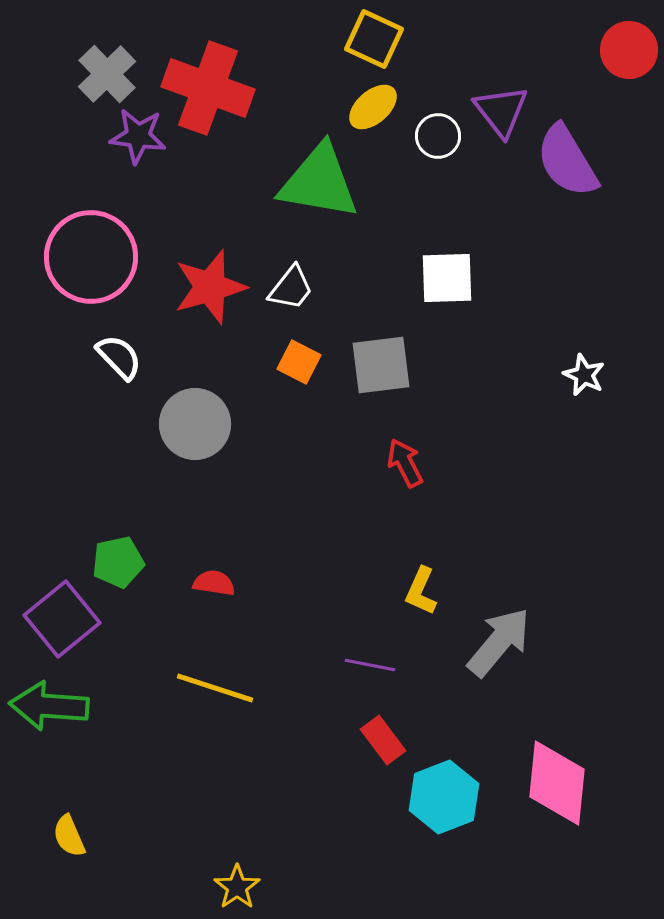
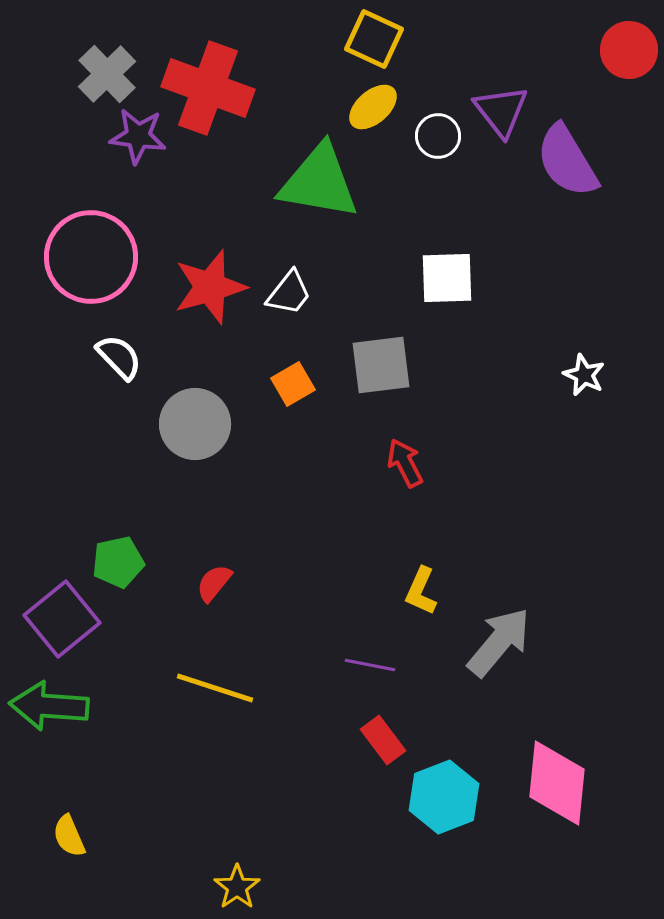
white trapezoid: moved 2 px left, 5 px down
orange square: moved 6 px left, 22 px down; rotated 33 degrees clockwise
red semicircle: rotated 60 degrees counterclockwise
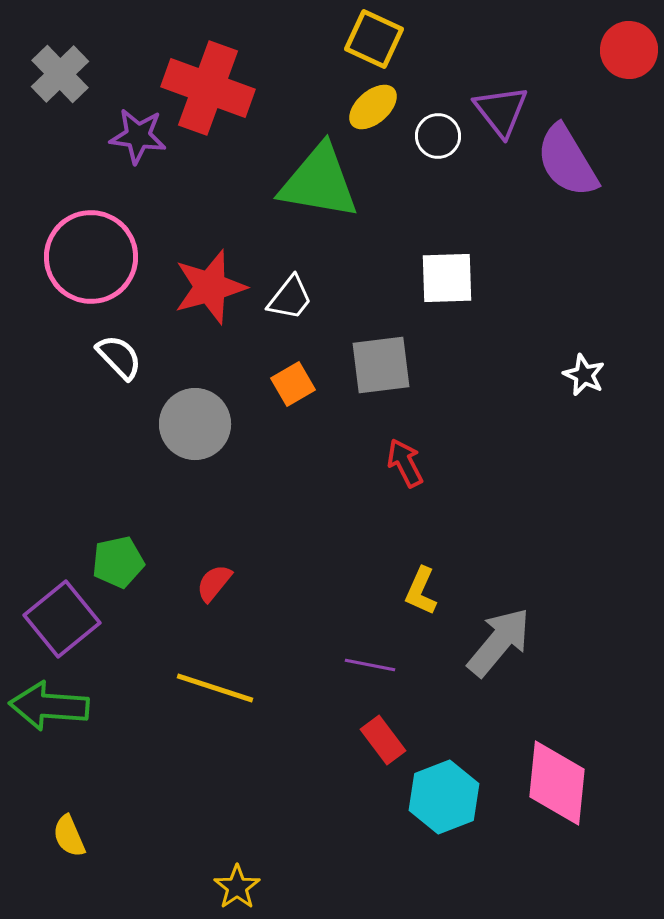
gray cross: moved 47 px left
white trapezoid: moved 1 px right, 5 px down
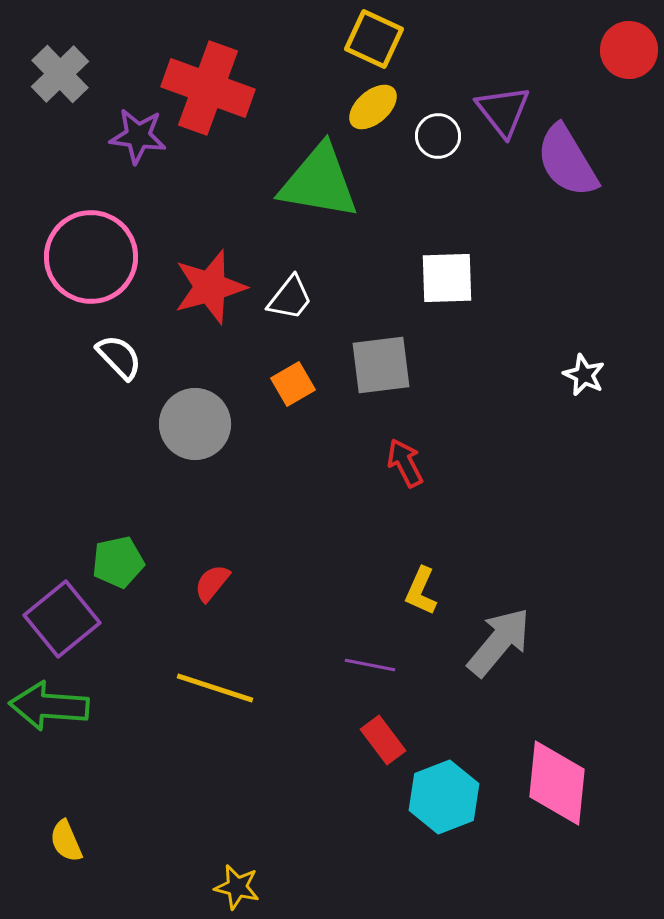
purple triangle: moved 2 px right
red semicircle: moved 2 px left
yellow semicircle: moved 3 px left, 5 px down
yellow star: rotated 24 degrees counterclockwise
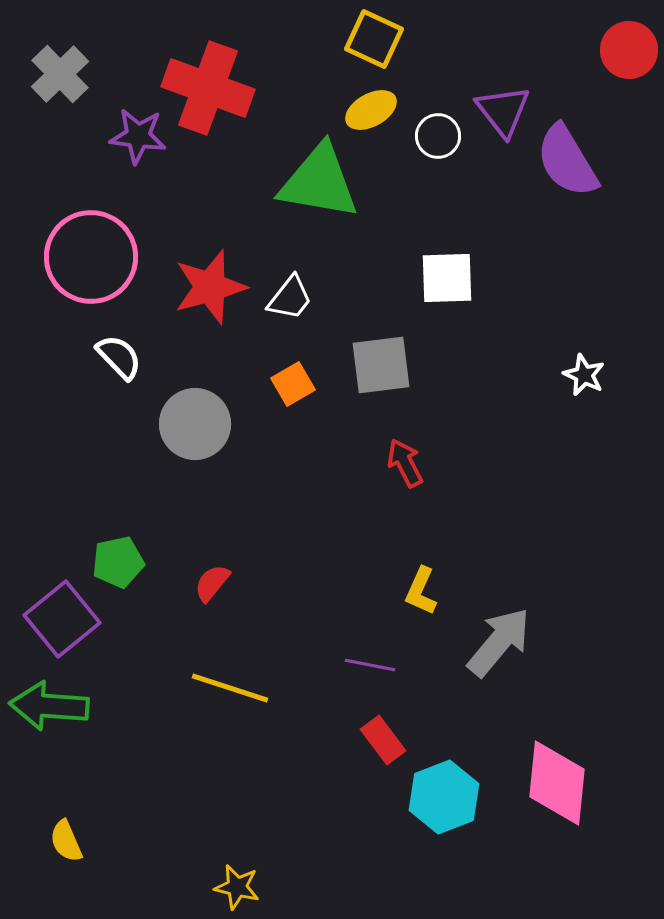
yellow ellipse: moved 2 px left, 3 px down; rotated 12 degrees clockwise
yellow line: moved 15 px right
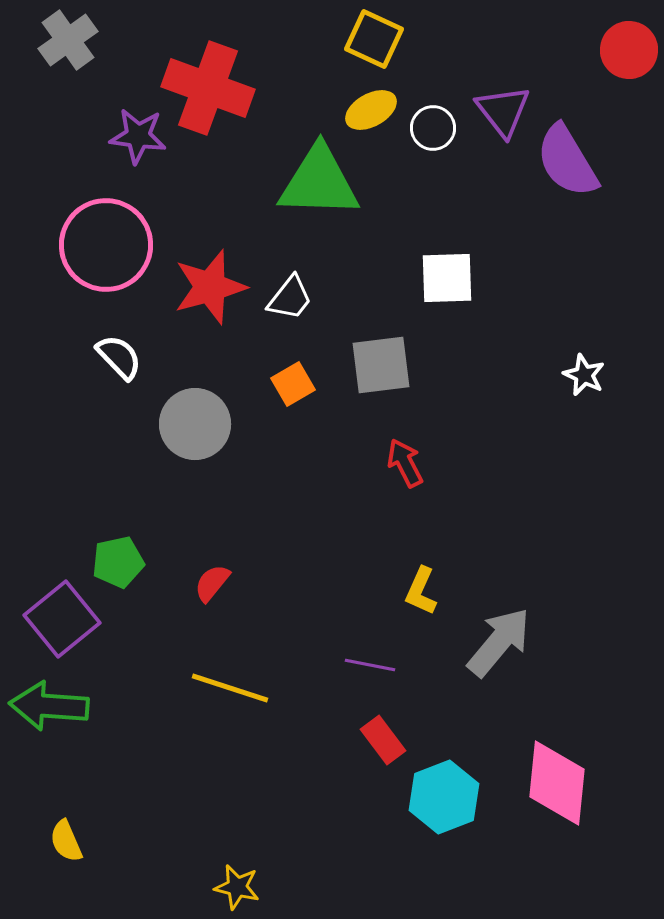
gray cross: moved 8 px right, 34 px up; rotated 8 degrees clockwise
white circle: moved 5 px left, 8 px up
green triangle: rotated 8 degrees counterclockwise
pink circle: moved 15 px right, 12 px up
